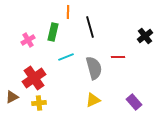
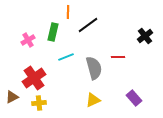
black line: moved 2 px left, 2 px up; rotated 70 degrees clockwise
purple rectangle: moved 4 px up
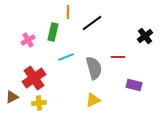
black line: moved 4 px right, 2 px up
purple rectangle: moved 13 px up; rotated 35 degrees counterclockwise
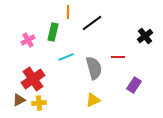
red cross: moved 1 px left, 1 px down
purple rectangle: rotated 70 degrees counterclockwise
brown triangle: moved 7 px right, 3 px down
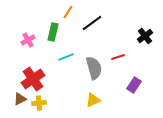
orange line: rotated 32 degrees clockwise
red line: rotated 16 degrees counterclockwise
brown triangle: moved 1 px right, 1 px up
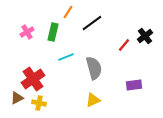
pink cross: moved 1 px left, 8 px up
red line: moved 6 px right, 12 px up; rotated 32 degrees counterclockwise
purple rectangle: rotated 49 degrees clockwise
brown triangle: moved 3 px left, 1 px up
yellow cross: rotated 16 degrees clockwise
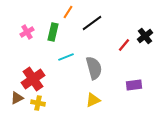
yellow cross: moved 1 px left
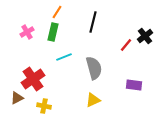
orange line: moved 11 px left
black line: moved 1 px right, 1 px up; rotated 40 degrees counterclockwise
red line: moved 2 px right
cyan line: moved 2 px left
purple rectangle: rotated 14 degrees clockwise
yellow cross: moved 6 px right, 3 px down
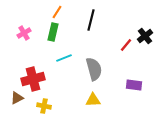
black line: moved 2 px left, 2 px up
pink cross: moved 3 px left, 1 px down
cyan line: moved 1 px down
gray semicircle: moved 1 px down
red cross: rotated 20 degrees clockwise
yellow triangle: rotated 21 degrees clockwise
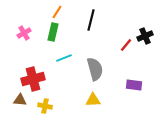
black cross: rotated 14 degrees clockwise
gray semicircle: moved 1 px right
brown triangle: moved 3 px right, 2 px down; rotated 32 degrees clockwise
yellow cross: moved 1 px right
